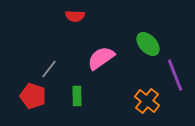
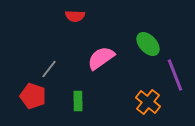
green rectangle: moved 1 px right, 5 px down
orange cross: moved 1 px right, 1 px down
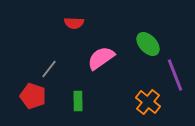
red semicircle: moved 1 px left, 7 px down
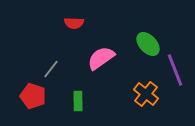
gray line: moved 2 px right
purple line: moved 5 px up
orange cross: moved 2 px left, 8 px up
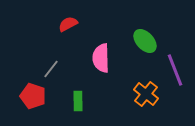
red semicircle: moved 6 px left, 1 px down; rotated 150 degrees clockwise
green ellipse: moved 3 px left, 3 px up
pink semicircle: rotated 56 degrees counterclockwise
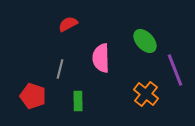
gray line: moved 9 px right; rotated 24 degrees counterclockwise
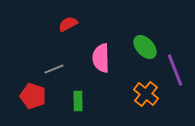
green ellipse: moved 6 px down
gray line: moved 6 px left; rotated 54 degrees clockwise
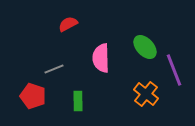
purple line: moved 1 px left
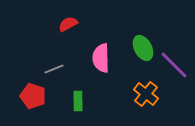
green ellipse: moved 2 px left, 1 px down; rotated 15 degrees clockwise
purple line: moved 5 px up; rotated 24 degrees counterclockwise
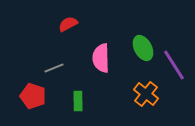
purple line: rotated 12 degrees clockwise
gray line: moved 1 px up
